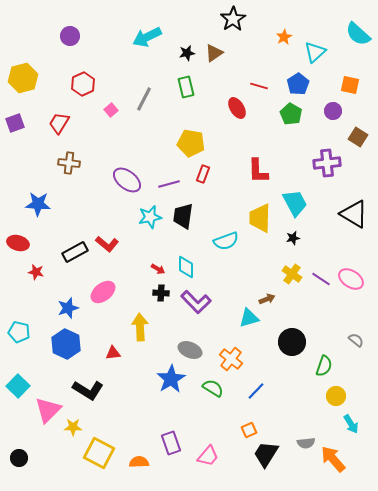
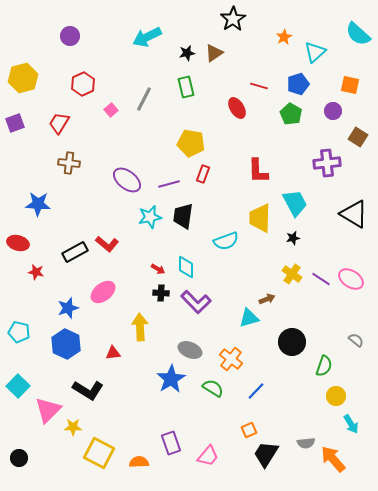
blue pentagon at (298, 84): rotated 15 degrees clockwise
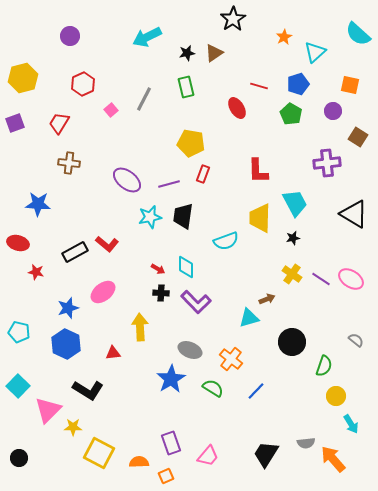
orange square at (249, 430): moved 83 px left, 46 px down
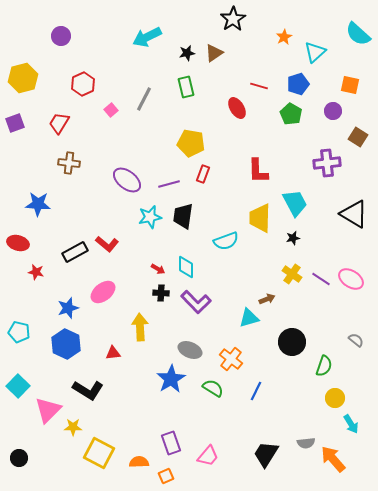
purple circle at (70, 36): moved 9 px left
blue line at (256, 391): rotated 18 degrees counterclockwise
yellow circle at (336, 396): moved 1 px left, 2 px down
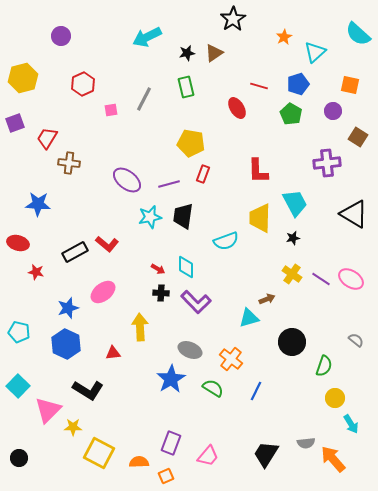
pink square at (111, 110): rotated 32 degrees clockwise
red trapezoid at (59, 123): moved 12 px left, 15 px down
purple rectangle at (171, 443): rotated 40 degrees clockwise
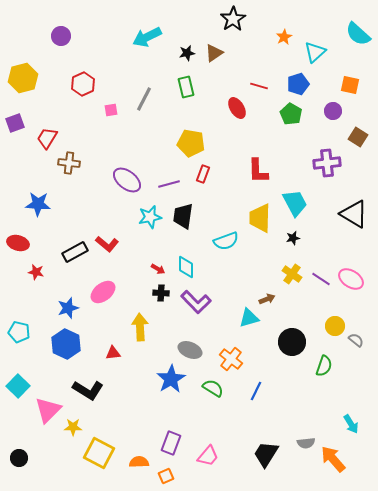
yellow circle at (335, 398): moved 72 px up
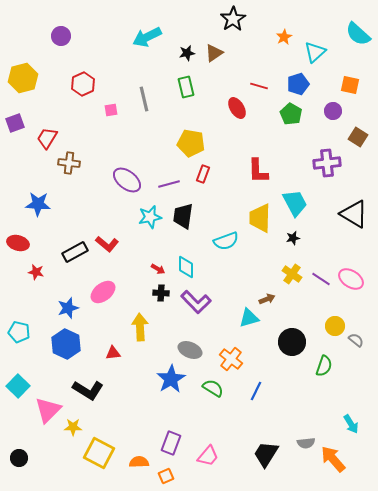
gray line at (144, 99): rotated 40 degrees counterclockwise
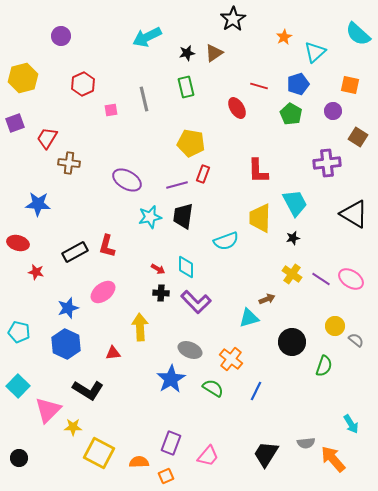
purple ellipse at (127, 180): rotated 8 degrees counterclockwise
purple line at (169, 184): moved 8 px right, 1 px down
red L-shape at (107, 244): moved 2 px down; rotated 65 degrees clockwise
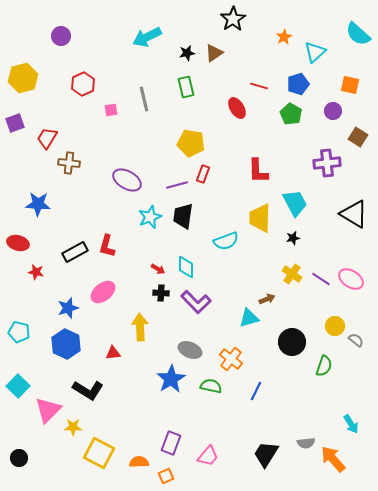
cyan star at (150, 217): rotated 10 degrees counterclockwise
green semicircle at (213, 388): moved 2 px left, 2 px up; rotated 20 degrees counterclockwise
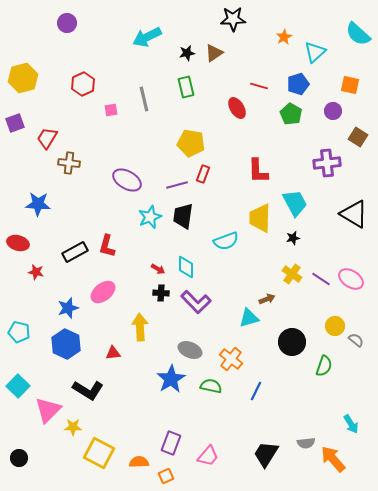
black star at (233, 19): rotated 30 degrees clockwise
purple circle at (61, 36): moved 6 px right, 13 px up
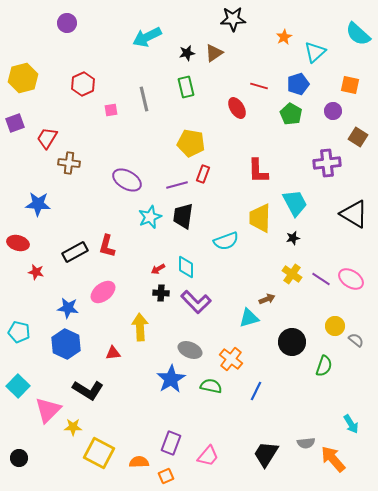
red arrow at (158, 269): rotated 120 degrees clockwise
blue star at (68, 308): rotated 25 degrees clockwise
